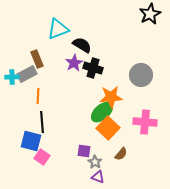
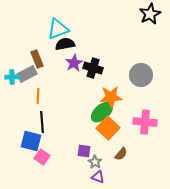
black semicircle: moved 17 px left, 1 px up; rotated 42 degrees counterclockwise
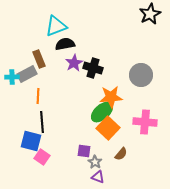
cyan triangle: moved 2 px left, 3 px up
brown rectangle: moved 2 px right
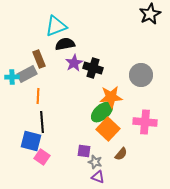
orange square: moved 1 px down
gray star: rotated 16 degrees counterclockwise
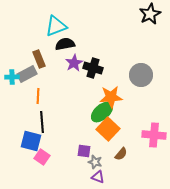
pink cross: moved 9 px right, 13 px down
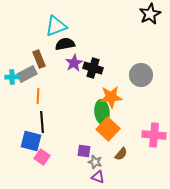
green ellipse: rotated 55 degrees counterclockwise
